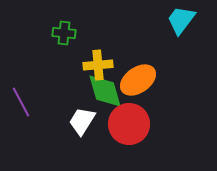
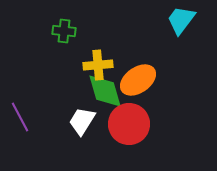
green cross: moved 2 px up
purple line: moved 1 px left, 15 px down
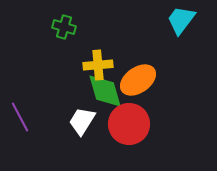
green cross: moved 4 px up; rotated 10 degrees clockwise
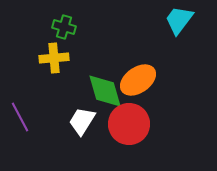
cyan trapezoid: moved 2 px left
yellow cross: moved 44 px left, 7 px up
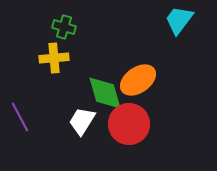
green diamond: moved 2 px down
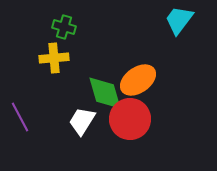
red circle: moved 1 px right, 5 px up
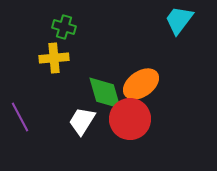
orange ellipse: moved 3 px right, 4 px down
